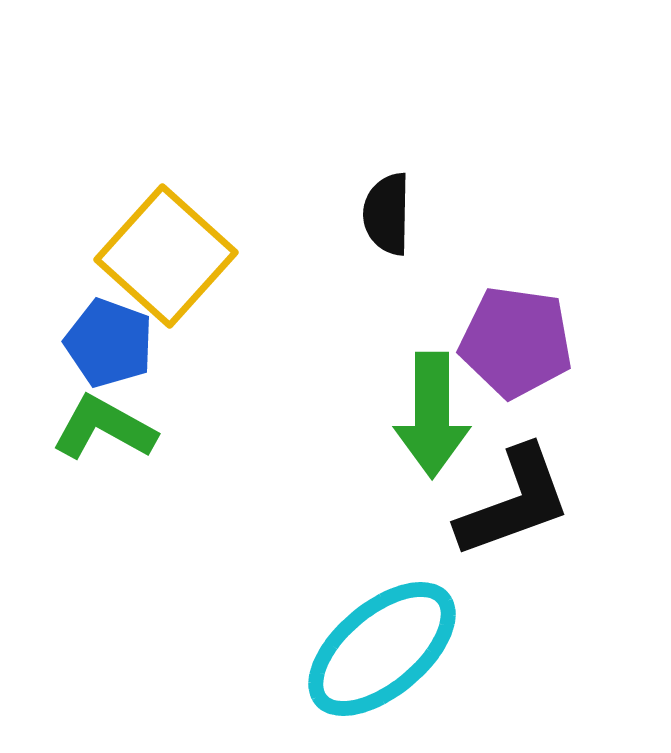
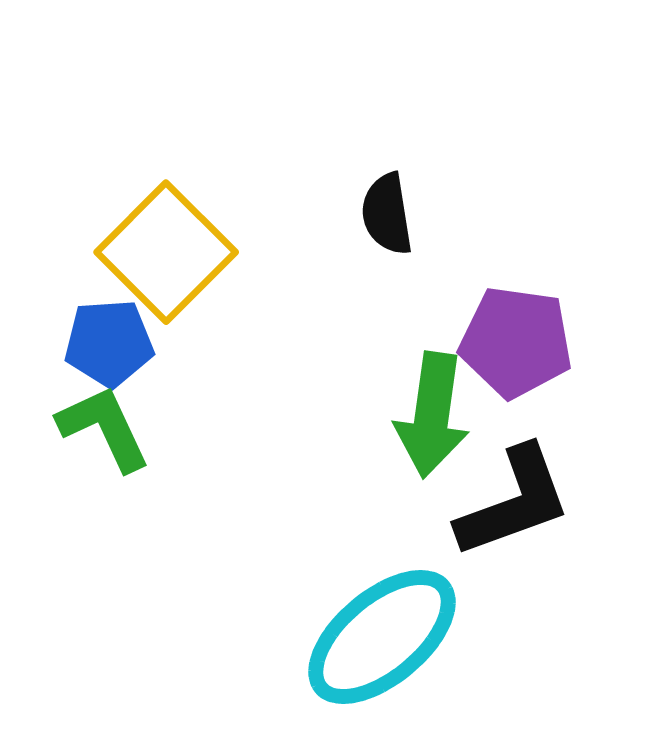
black semicircle: rotated 10 degrees counterclockwise
yellow square: moved 4 px up; rotated 3 degrees clockwise
blue pentagon: rotated 24 degrees counterclockwise
green arrow: rotated 8 degrees clockwise
green L-shape: rotated 36 degrees clockwise
cyan ellipse: moved 12 px up
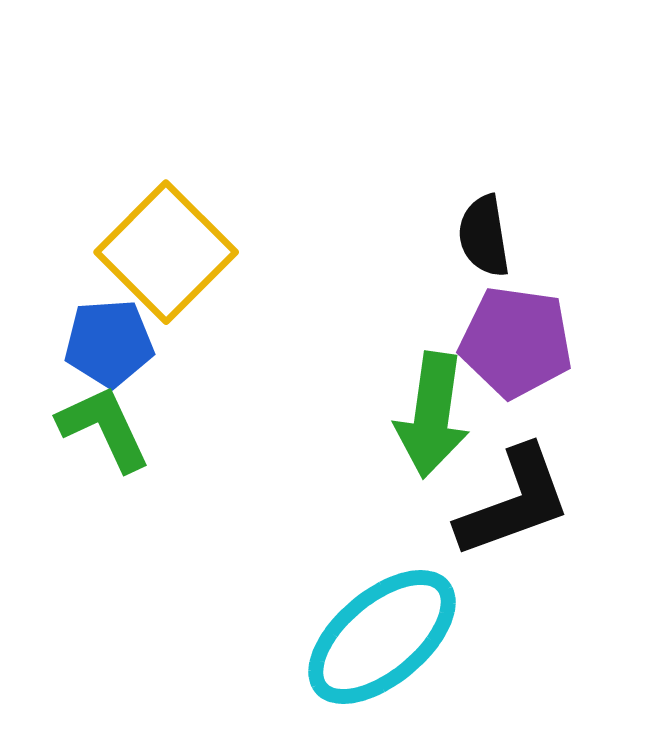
black semicircle: moved 97 px right, 22 px down
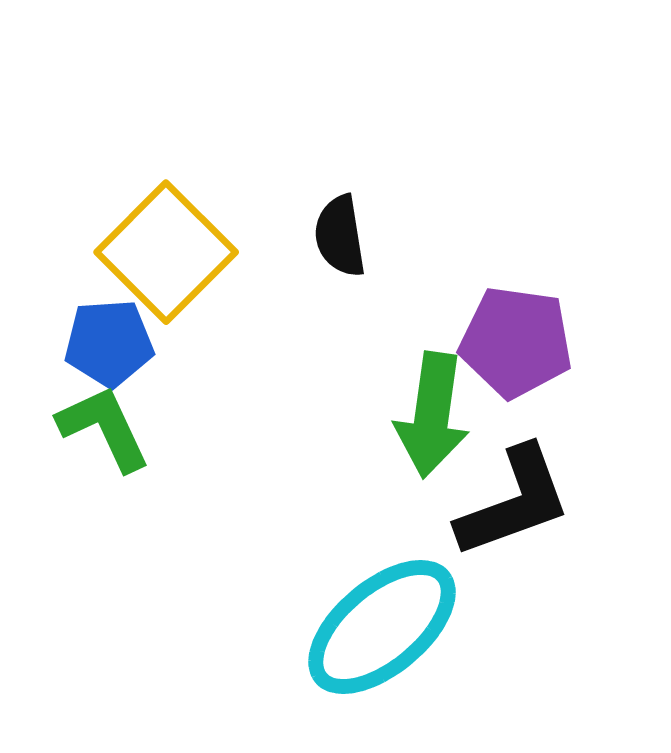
black semicircle: moved 144 px left
cyan ellipse: moved 10 px up
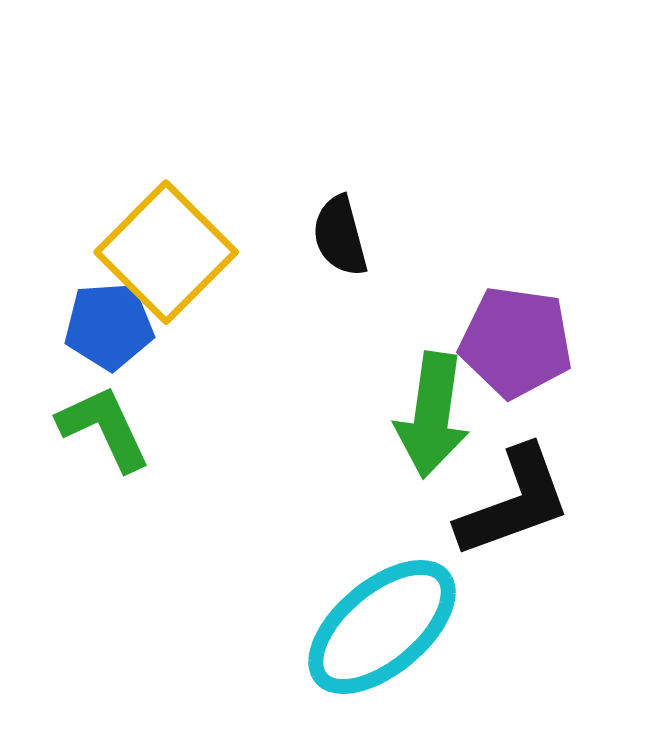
black semicircle: rotated 6 degrees counterclockwise
blue pentagon: moved 17 px up
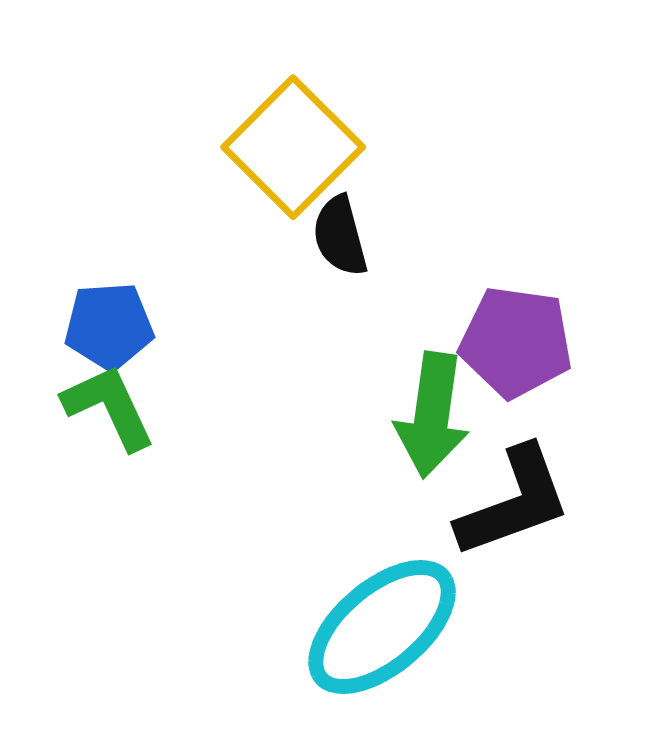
yellow square: moved 127 px right, 105 px up
green L-shape: moved 5 px right, 21 px up
